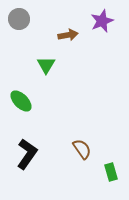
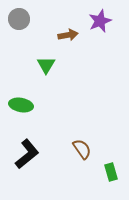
purple star: moved 2 px left
green ellipse: moved 4 px down; rotated 35 degrees counterclockwise
black L-shape: rotated 16 degrees clockwise
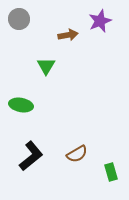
green triangle: moved 1 px down
brown semicircle: moved 5 px left, 5 px down; rotated 95 degrees clockwise
black L-shape: moved 4 px right, 2 px down
